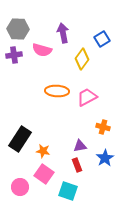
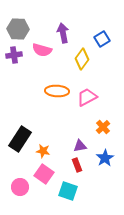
orange cross: rotated 32 degrees clockwise
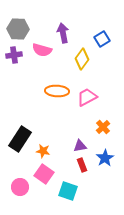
red rectangle: moved 5 px right
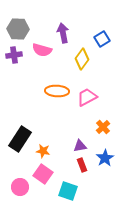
pink square: moved 1 px left
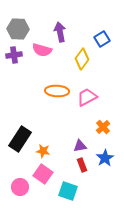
purple arrow: moved 3 px left, 1 px up
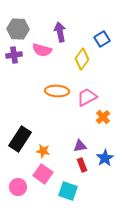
orange cross: moved 10 px up
pink circle: moved 2 px left
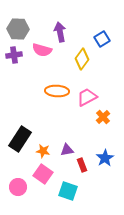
purple triangle: moved 13 px left, 4 px down
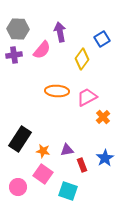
pink semicircle: rotated 66 degrees counterclockwise
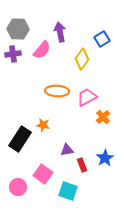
purple cross: moved 1 px left, 1 px up
orange star: moved 26 px up
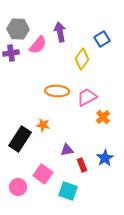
pink semicircle: moved 4 px left, 5 px up
purple cross: moved 2 px left, 1 px up
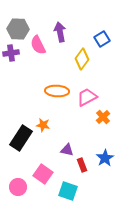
pink semicircle: rotated 114 degrees clockwise
black rectangle: moved 1 px right, 1 px up
purple triangle: rotated 24 degrees clockwise
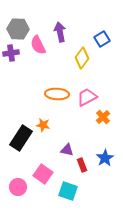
yellow diamond: moved 1 px up
orange ellipse: moved 3 px down
